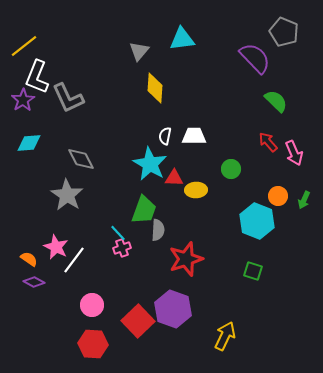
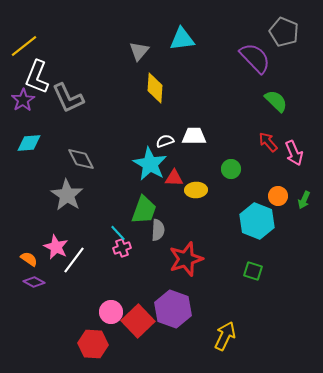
white semicircle: moved 5 px down; rotated 60 degrees clockwise
pink circle: moved 19 px right, 7 px down
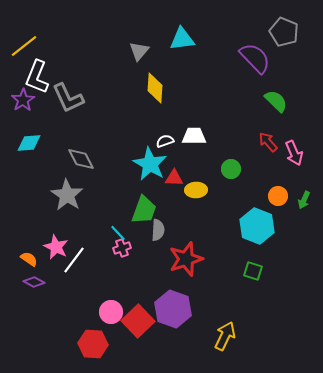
cyan hexagon: moved 5 px down
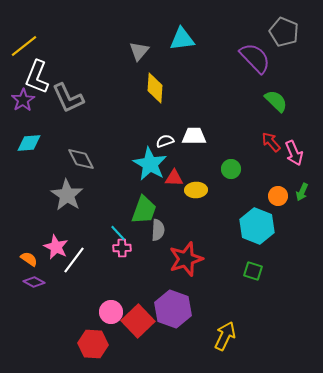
red arrow: moved 3 px right
green arrow: moved 2 px left, 8 px up
pink cross: rotated 18 degrees clockwise
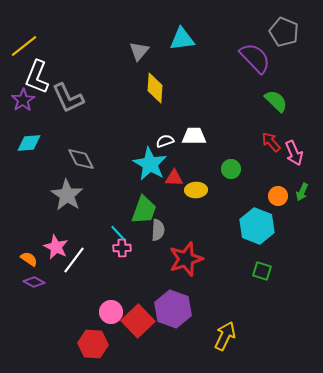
green square: moved 9 px right
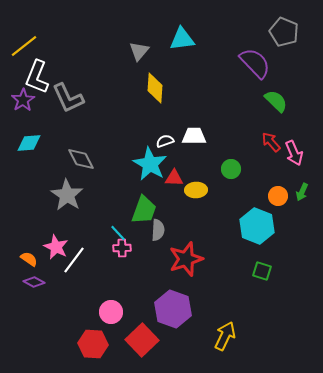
purple semicircle: moved 5 px down
red square: moved 4 px right, 19 px down
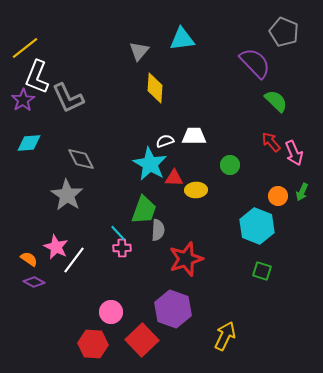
yellow line: moved 1 px right, 2 px down
green circle: moved 1 px left, 4 px up
